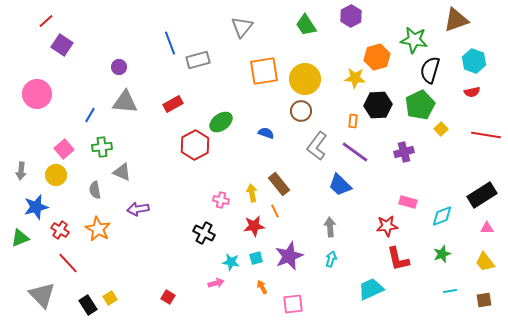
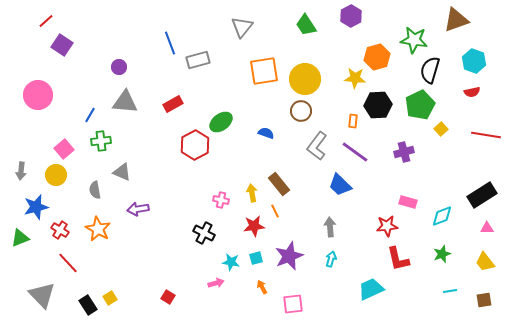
pink circle at (37, 94): moved 1 px right, 1 px down
green cross at (102, 147): moved 1 px left, 6 px up
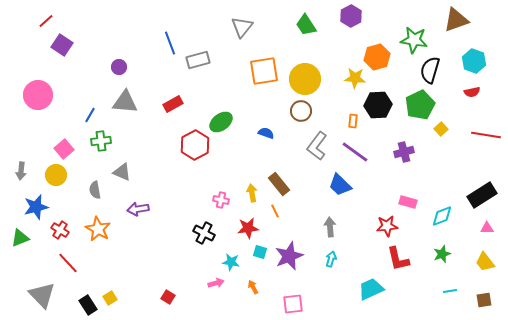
red star at (254, 226): moved 6 px left, 2 px down
cyan square at (256, 258): moved 4 px right, 6 px up; rotated 32 degrees clockwise
orange arrow at (262, 287): moved 9 px left
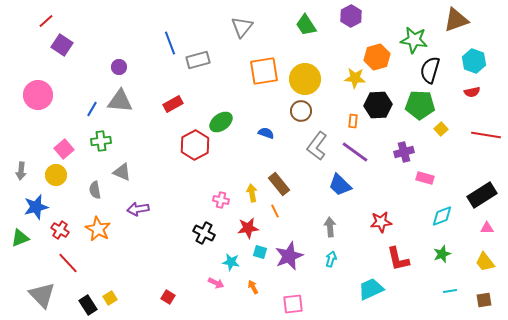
gray triangle at (125, 102): moved 5 px left, 1 px up
green pentagon at (420, 105): rotated 28 degrees clockwise
blue line at (90, 115): moved 2 px right, 6 px up
pink rectangle at (408, 202): moved 17 px right, 24 px up
red star at (387, 226): moved 6 px left, 4 px up
pink arrow at (216, 283): rotated 42 degrees clockwise
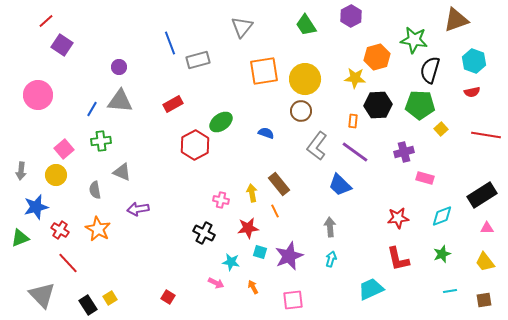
red star at (381, 222): moved 17 px right, 4 px up
pink square at (293, 304): moved 4 px up
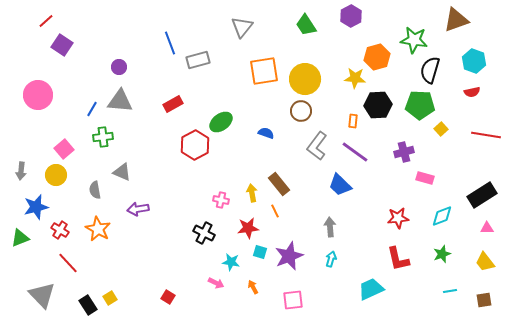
green cross at (101, 141): moved 2 px right, 4 px up
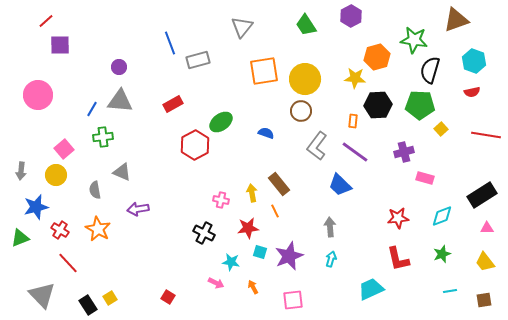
purple square at (62, 45): moved 2 px left; rotated 35 degrees counterclockwise
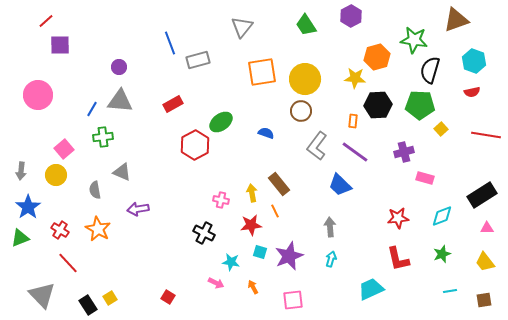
orange square at (264, 71): moved 2 px left, 1 px down
blue star at (36, 207): moved 8 px left; rotated 20 degrees counterclockwise
red star at (248, 228): moved 3 px right, 3 px up
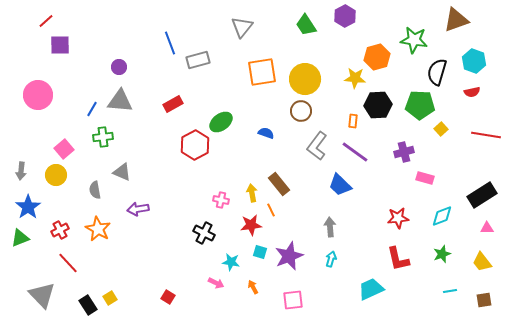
purple hexagon at (351, 16): moved 6 px left
black semicircle at (430, 70): moved 7 px right, 2 px down
orange line at (275, 211): moved 4 px left, 1 px up
red cross at (60, 230): rotated 30 degrees clockwise
yellow trapezoid at (485, 262): moved 3 px left
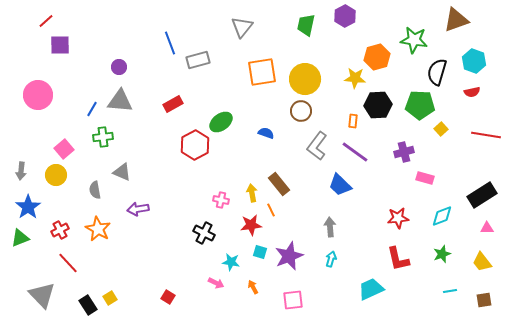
green trapezoid at (306, 25): rotated 45 degrees clockwise
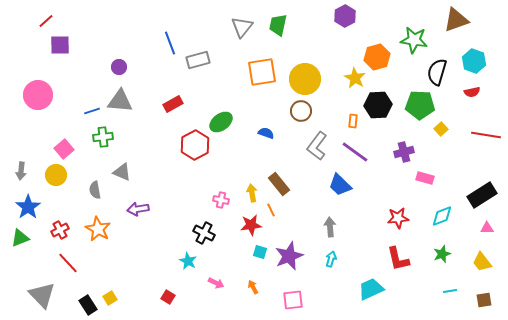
green trapezoid at (306, 25): moved 28 px left
yellow star at (355, 78): rotated 25 degrees clockwise
blue line at (92, 109): moved 2 px down; rotated 42 degrees clockwise
cyan star at (231, 262): moved 43 px left, 1 px up; rotated 18 degrees clockwise
